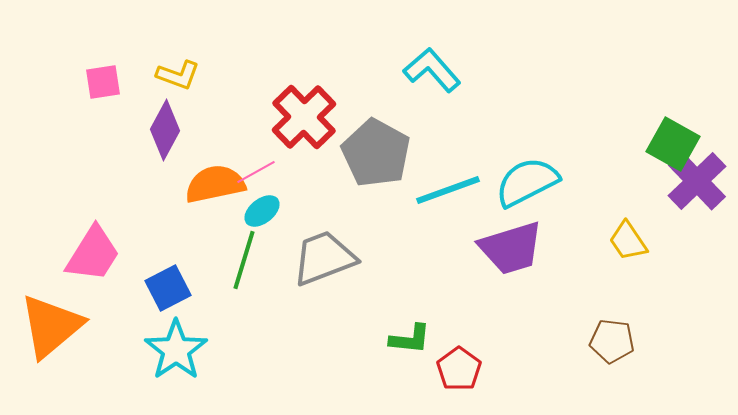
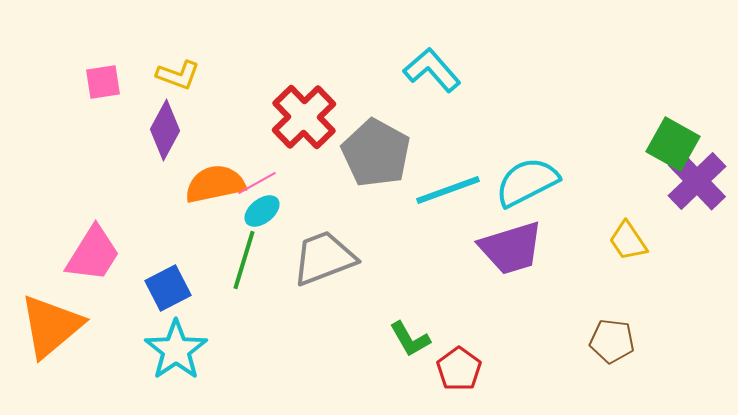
pink line: moved 1 px right, 11 px down
green L-shape: rotated 54 degrees clockwise
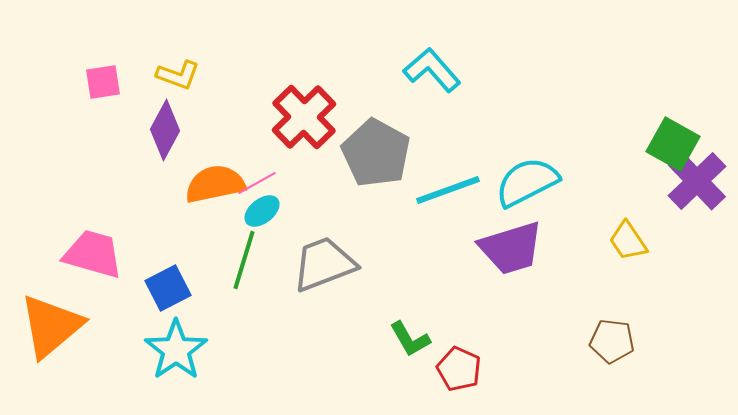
pink trapezoid: rotated 106 degrees counterclockwise
gray trapezoid: moved 6 px down
red pentagon: rotated 12 degrees counterclockwise
